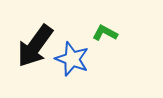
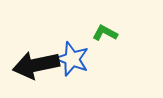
black arrow: moved 1 px right, 19 px down; rotated 42 degrees clockwise
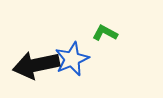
blue star: rotated 28 degrees clockwise
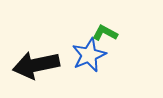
blue star: moved 17 px right, 4 px up
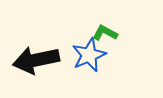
black arrow: moved 5 px up
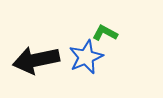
blue star: moved 3 px left, 2 px down
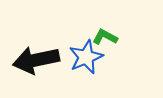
green L-shape: moved 4 px down
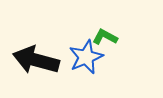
black arrow: rotated 27 degrees clockwise
